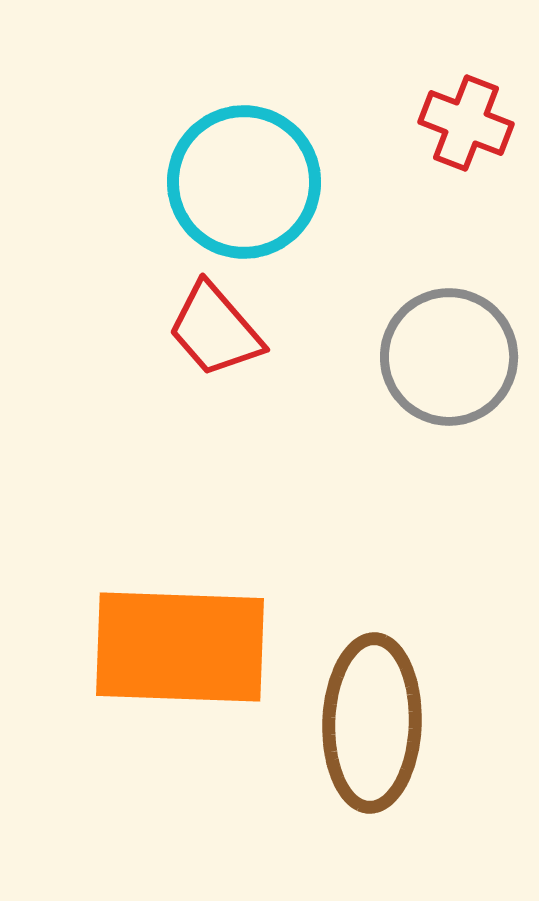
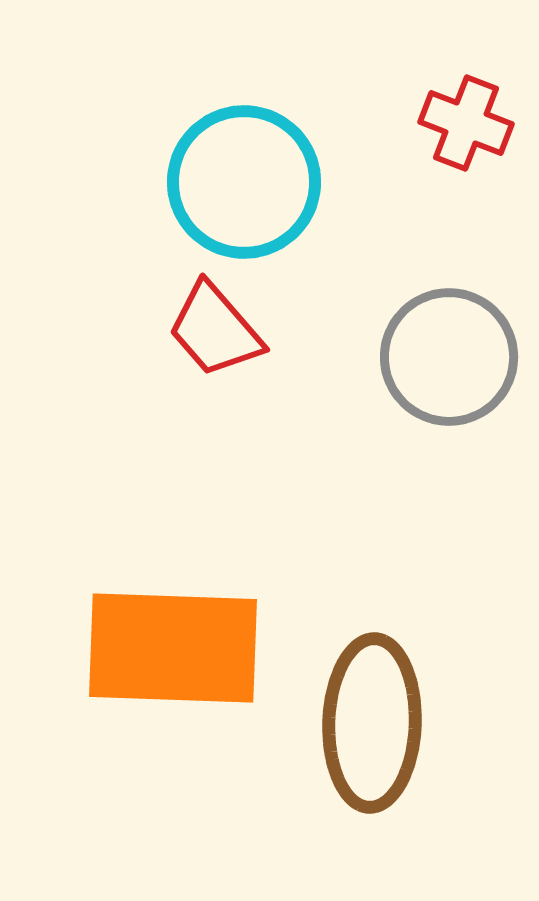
orange rectangle: moved 7 px left, 1 px down
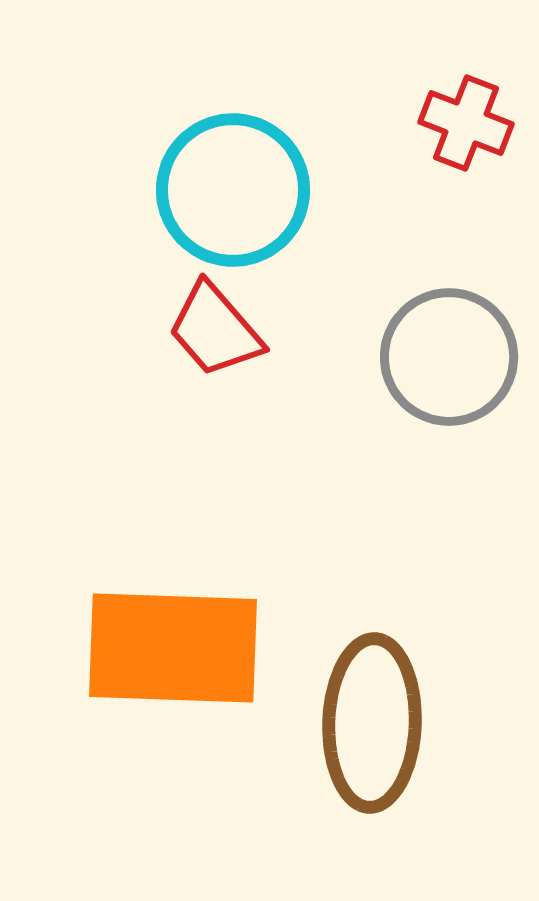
cyan circle: moved 11 px left, 8 px down
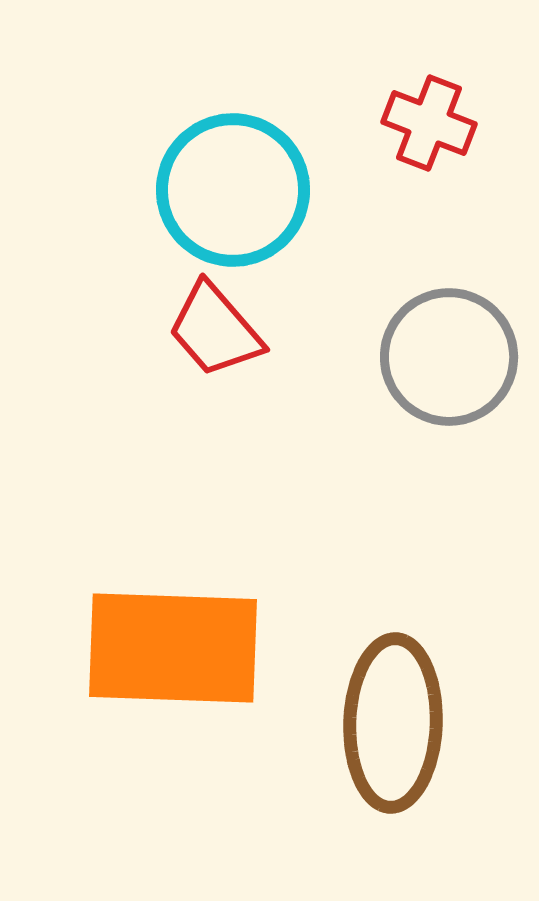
red cross: moved 37 px left
brown ellipse: moved 21 px right
